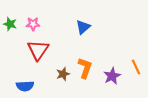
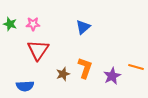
orange line: rotated 49 degrees counterclockwise
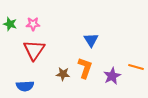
blue triangle: moved 8 px right, 13 px down; rotated 21 degrees counterclockwise
red triangle: moved 4 px left
brown star: rotated 24 degrees clockwise
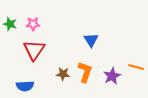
orange L-shape: moved 4 px down
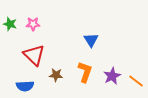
red triangle: moved 5 px down; rotated 20 degrees counterclockwise
orange line: moved 14 px down; rotated 21 degrees clockwise
brown star: moved 7 px left, 1 px down
